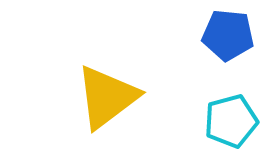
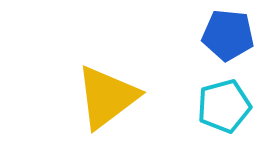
cyan pentagon: moved 7 px left, 15 px up
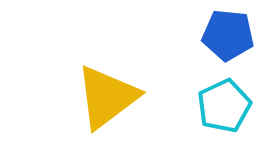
cyan pentagon: rotated 10 degrees counterclockwise
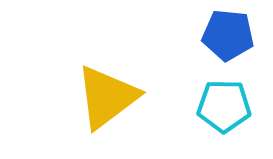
cyan pentagon: rotated 26 degrees clockwise
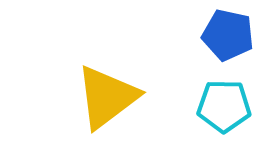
blue pentagon: rotated 6 degrees clockwise
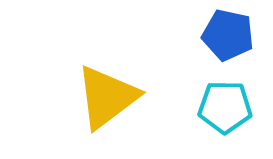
cyan pentagon: moved 1 px right, 1 px down
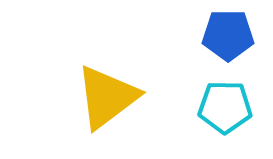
blue pentagon: rotated 12 degrees counterclockwise
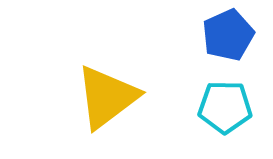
blue pentagon: rotated 24 degrees counterclockwise
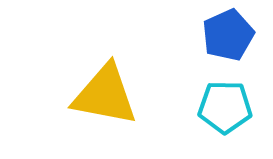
yellow triangle: moved 2 px left, 2 px up; rotated 48 degrees clockwise
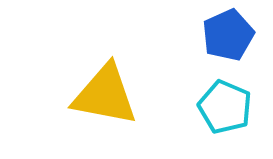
cyan pentagon: rotated 22 degrees clockwise
